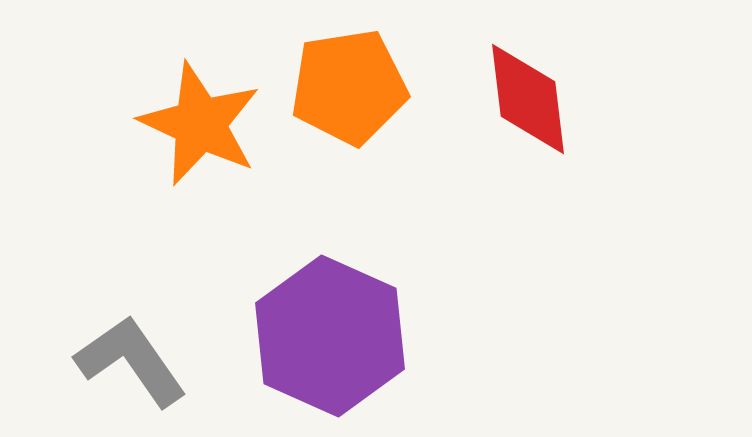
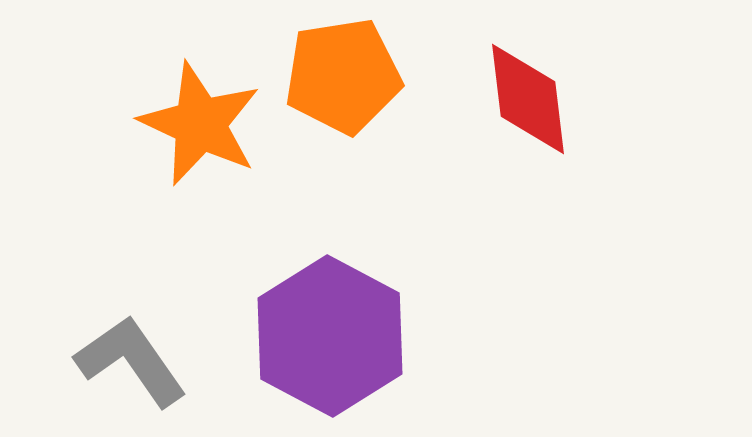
orange pentagon: moved 6 px left, 11 px up
purple hexagon: rotated 4 degrees clockwise
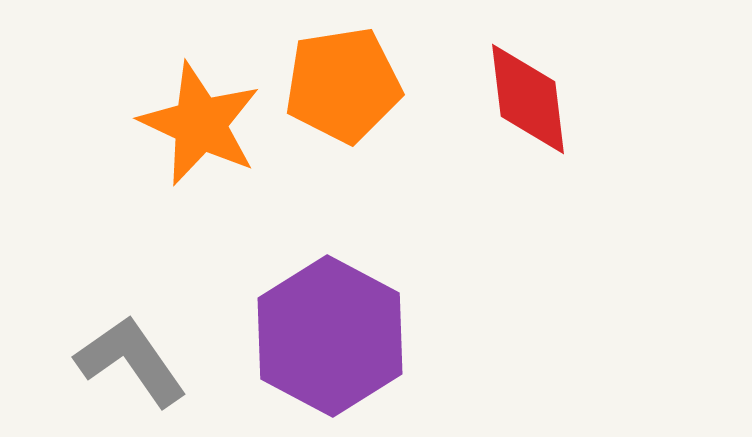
orange pentagon: moved 9 px down
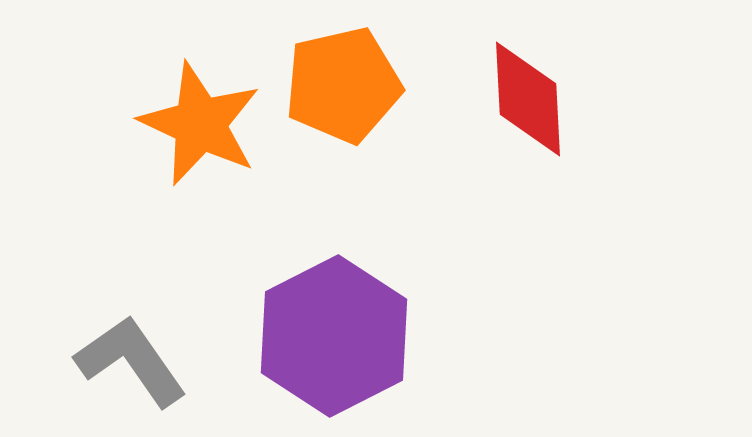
orange pentagon: rotated 4 degrees counterclockwise
red diamond: rotated 4 degrees clockwise
purple hexagon: moved 4 px right; rotated 5 degrees clockwise
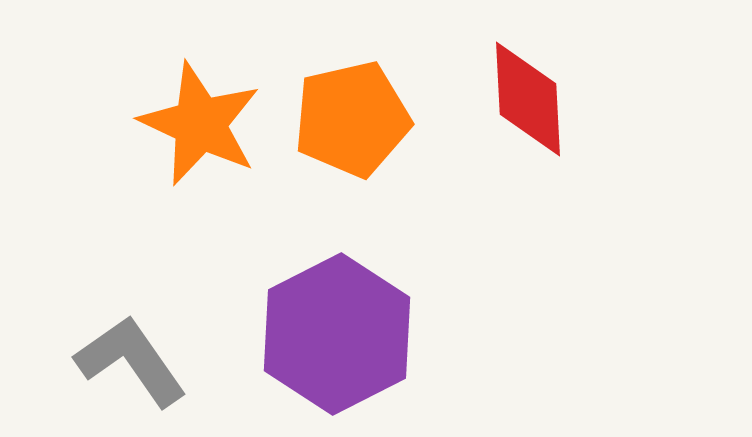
orange pentagon: moved 9 px right, 34 px down
purple hexagon: moved 3 px right, 2 px up
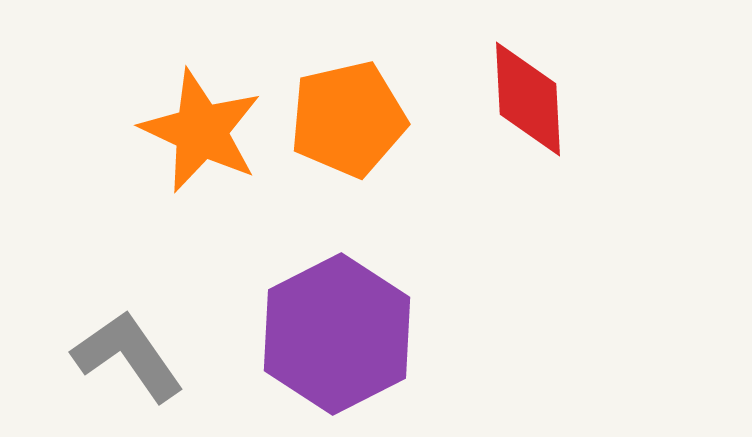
orange pentagon: moved 4 px left
orange star: moved 1 px right, 7 px down
gray L-shape: moved 3 px left, 5 px up
